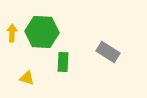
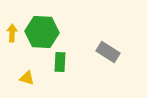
green rectangle: moved 3 px left
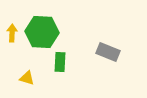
gray rectangle: rotated 10 degrees counterclockwise
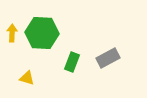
green hexagon: moved 1 px down
gray rectangle: moved 6 px down; rotated 50 degrees counterclockwise
green rectangle: moved 12 px right; rotated 18 degrees clockwise
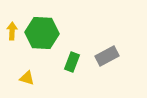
yellow arrow: moved 2 px up
gray rectangle: moved 1 px left, 2 px up
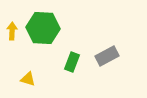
green hexagon: moved 1 px right, 5 px up
yellow triangle: moved 1 px right, 1 px down
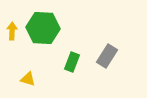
gray rectangle: rotated 30 degrees counterclockwise
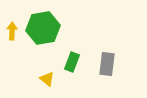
green hexagon: rotated 12 degrees counterclockwise
gray rectangle: moved 8 px down; rotated 25 degrees counterclockwise
yellow triangle: moved 19 px right; rotated 21 degrees clockwise
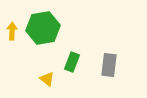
gray rectangle: moved 2 px right, 1 px down
